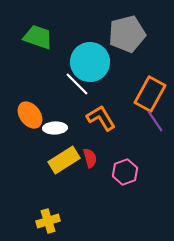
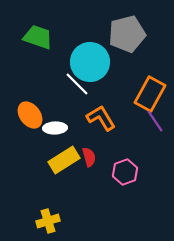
red semicircle: moved 1 px left, 1 px up
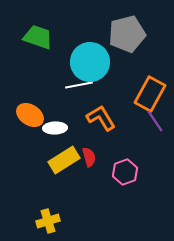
white line: moved 2 px right, 1 px down; rotated 56 degrees counterclockwise
orange ellipse: rotated 20 degrees counterclockwise
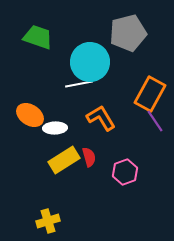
gray pentagon: moved 1 px right, 1 px up
white line: moved 1 px up
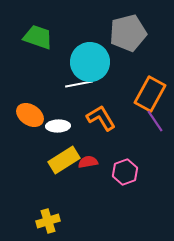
white ellipse: moved 3 px right, 2 px up
red semicircle: moved 1 px left, 5 px down; rotated 84 degrees counterclockwise
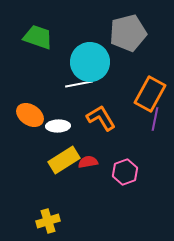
purple line: moved 2 px up; rotated 45 degrees clockwise
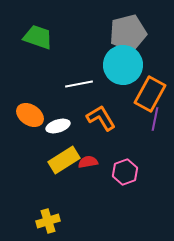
cyan circle: moved 33 px right, 3 px down
white ellipse: rotated 15 degrees counterclockwise
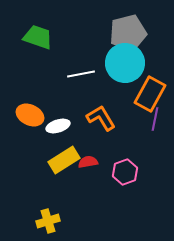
cyan circle: moved 2 px right, 2 px up
white line: moved 2 px right, 10 px up
orange ellipse: rotated 8 degrees counterclockwise
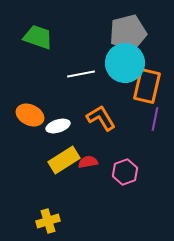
orange rectangle: moved 3 px left, 8 px up; rotated 16 degrees counterclockwise
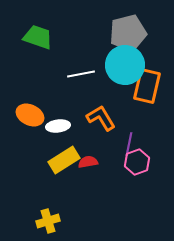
cyan circle: moved 2 px down
purple line: moved 26 px left, 25 px down
white ellipse: rotated 10 degrees clockwise
pink hexagon: moved 12 px right, 10 px up
